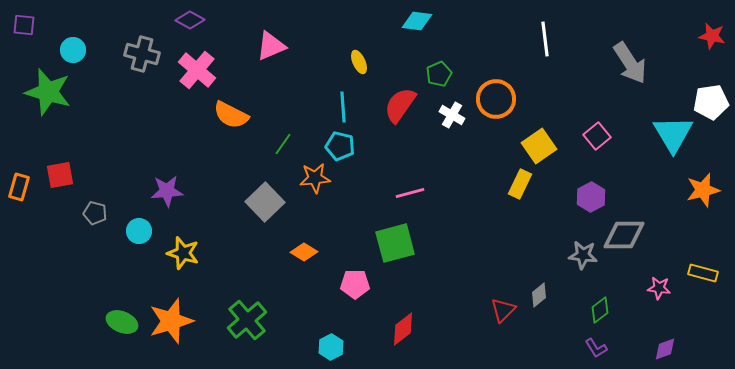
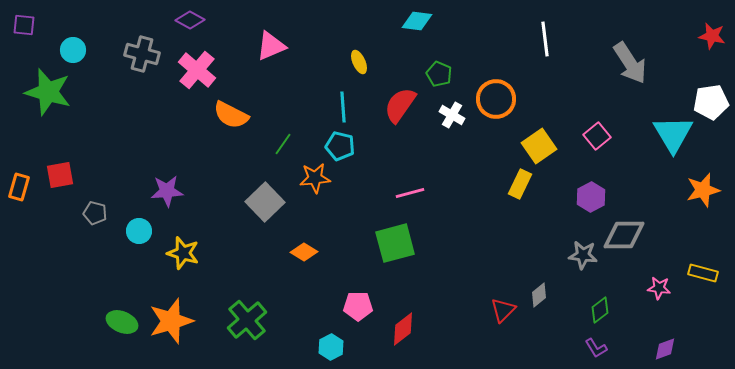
green pentagon at (439, 74): rotated 25 degrees counterclockwise
pink pentagon at (355, 284): moved 3 px right, 22 px down
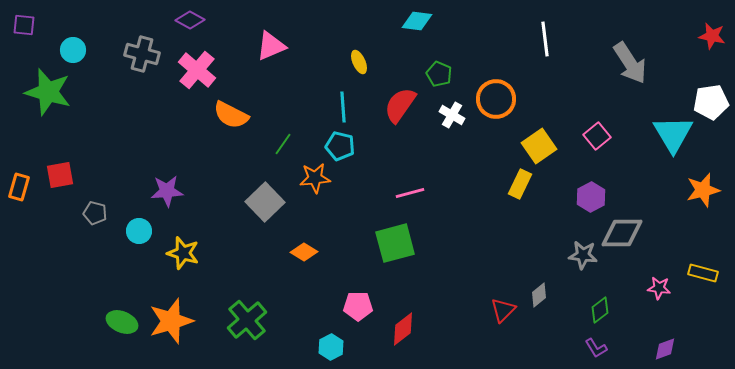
gray diamond at (624, 235): moved 2 px left, 2 px up
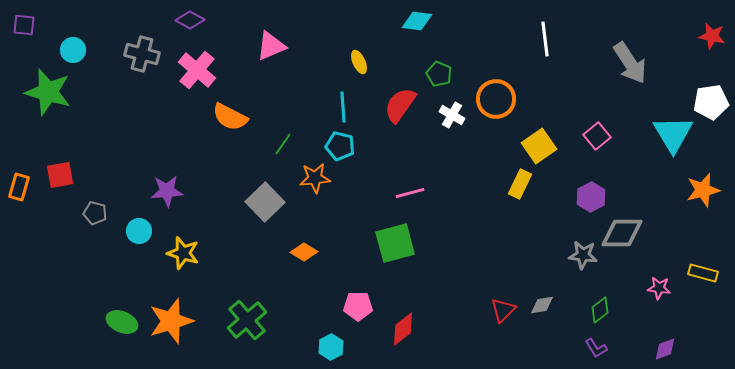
orange semicircle at (231, 115): moved 1 px left, 2 px down
gray diamond at (539, 295): moved 3 px right, 10 px down; rotated 30 degrees clockwise
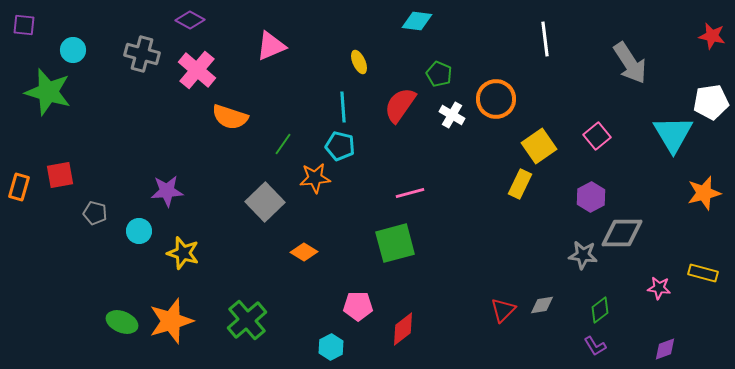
orange semicircle at (230, 117): rotated 9 degrees counterclockwise
orange star at (703, 190): moved 1 px right, 3 px down
purple L-shape at (596, 348): moved 1 px left, 2 px up
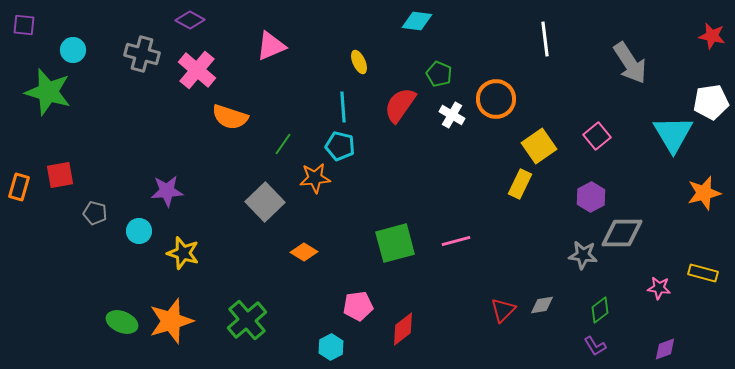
pink line at (410, 193): moved 46 px right, 48 px down
pink pentagon at (358, 306): rotated 8 degrees counterclockwise
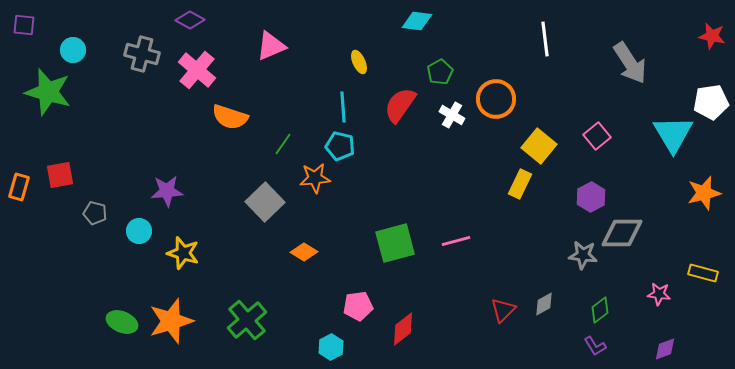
green pentagon at (439, 74): moved 1 px right, 2 px up; rotated 20 degrees clockwise
yellow square at (539, 146): rotated 16 degrees counterclockwise
pink star at (659, 288): moved 6 px down
gray diamond at (542, 305): moved 2 px right, 1 px up; rotated 20 degrees counterclockwise
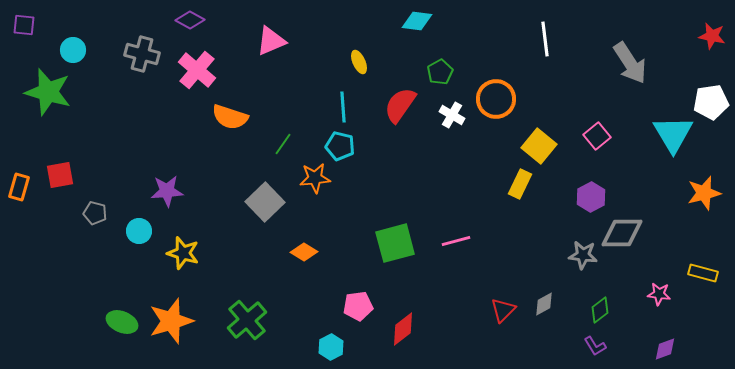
pink triangle at (271, 46): moved 5 px up
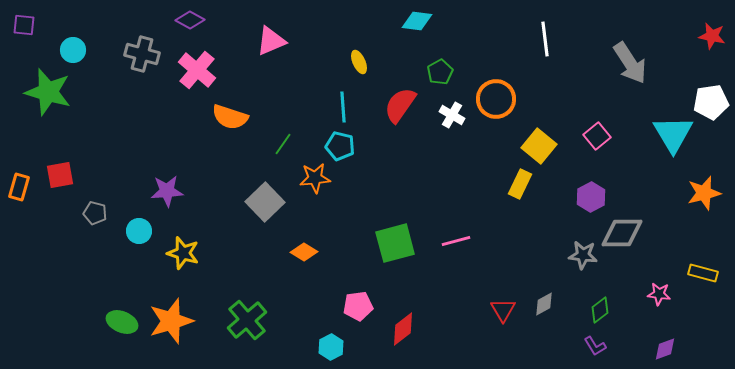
red triangle at (503, 310): rotated 16 degrees counterclockwise
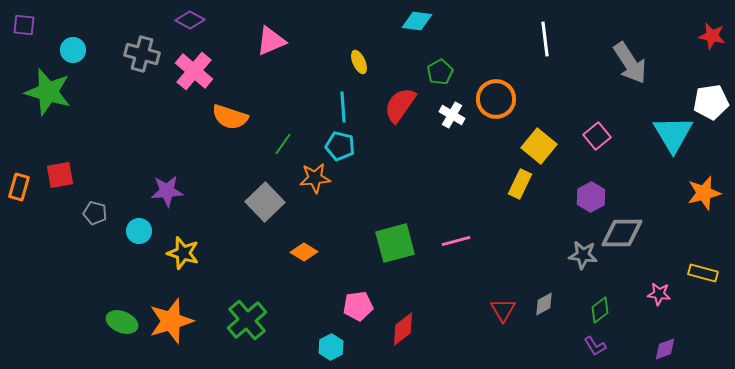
pink cross at (197, 70): moved 3 px left, 1 px down
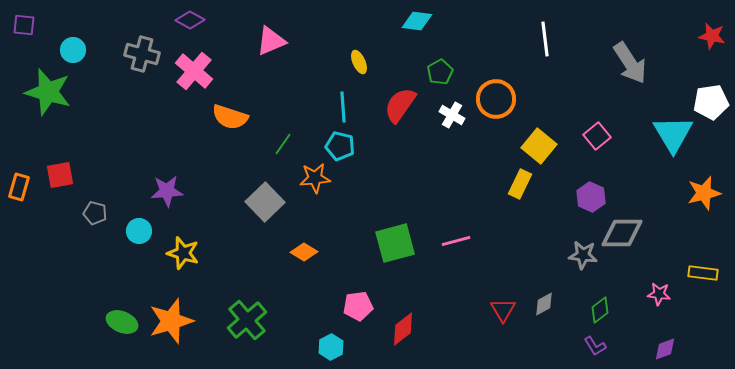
purple hexagon at (591, 197): rotated 8 degrees counterclockwise
yellow rectangle at (703, 273): rotated 8 degrees counterclockwise
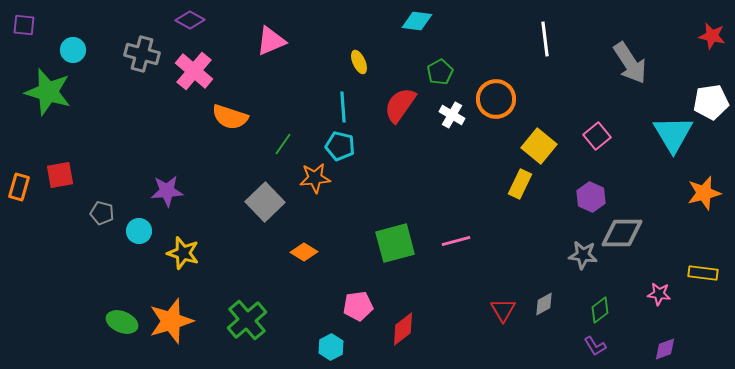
gray pentagon at (95, 213): moved 7 px right
